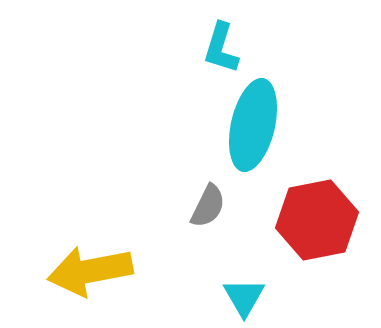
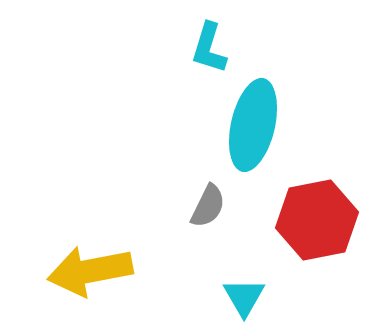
cyan L-shape: moved 12 px left
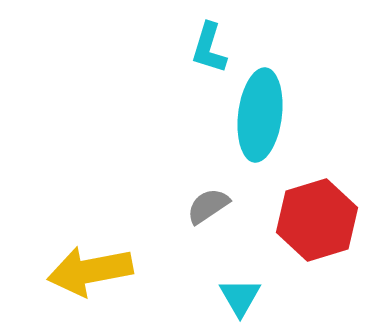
cyan ellipse: moved 7 px right, 10 px up; rotated 6 degrees counterclockwise
gray semicircle: rotated 150 degrees counterclockwise
red hexagon: rotated 6 degrees counterclockwise
cyan triangle: moved 4 px left
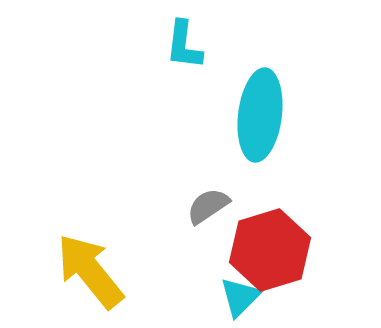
cyan L-shape: moved 25 px left, 3 px up; rotated 10 degrees counterclockwise
red hexagon: moved 47 px left, 30 px down
yellow arrow: rotated 62 degrees clockwise
cyan triangle: rotated 15 degrees clockwise
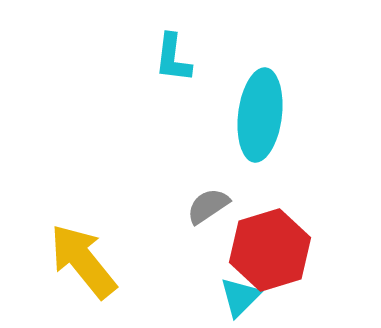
cyan L-shape: moved 11 px left, 13 px down
yellow arrow: moved 7 px left, 10 px up
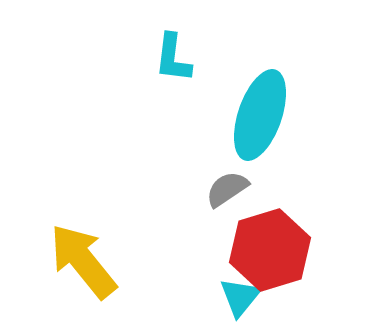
cyan ellipse: rotated 12 degrees clockwise
gray semicircle: moved 19 px right, 17 px up
cyan triangle: rotated 6 degrees counterclockwise
